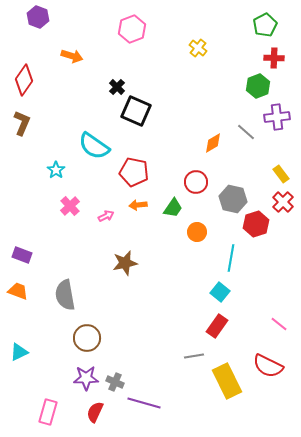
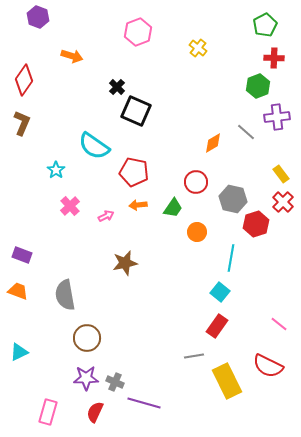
pink hexagon at (132, 29): moved 6 px right, 3 px down
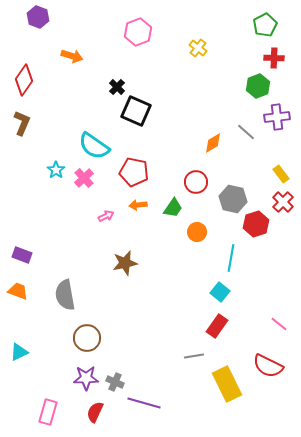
pink cross at (70, 206): moved 14 px right, 28 px up
yellow rectangle at (227, 381): moved 3 px down
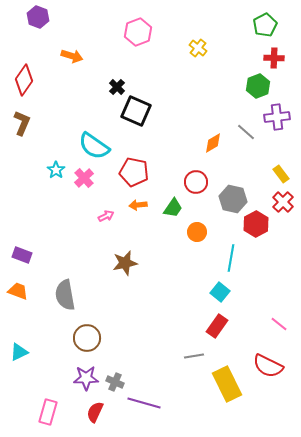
red hexagon at (256, 224): rotated 10 degrees counterclockwise
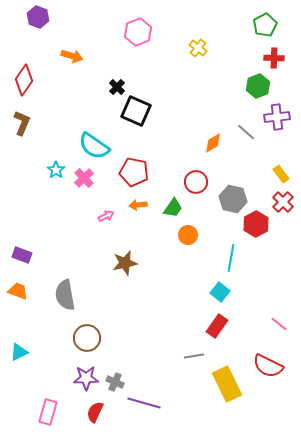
orange circle at (197, 232): moved 9 px left, 3 px down
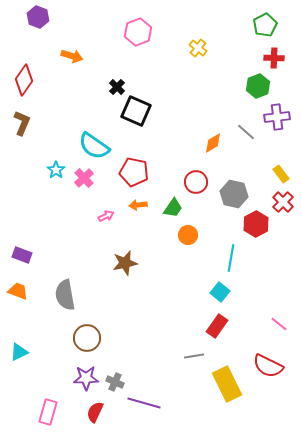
gray hexagon at (233, 199): moved 1 px right, 5 px up
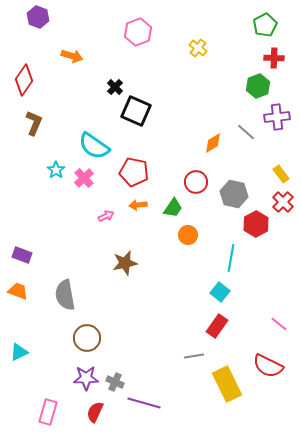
black cross at (117, 87): moved 2 px left
brown L-shape at (22, 123): moved 12 px right
